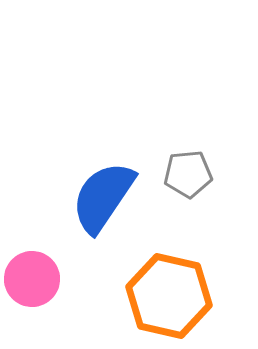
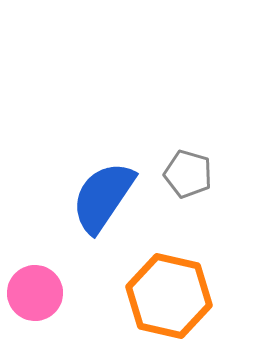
gray pentagon: rotated 21 degrees clockwise
pink circle: moved 3 px right, 14 px down
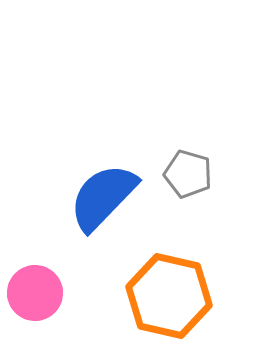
blue semicircle: rotated 10 degrees clockwise
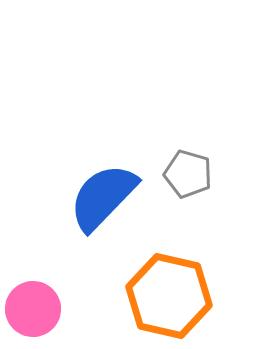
pink circle: moved 2 px left, 16 px down
